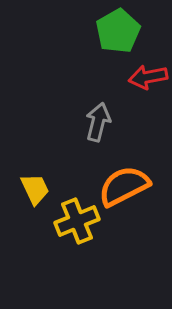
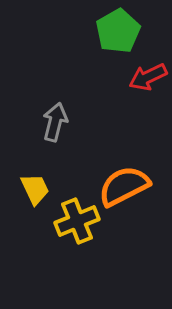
red arrow: rotated 15 degrees counterclockwise
gray arrow: moved 43 px left
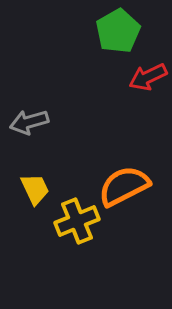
gray arrow: moved 26 px left; rotated 120 degrees counterclockwise
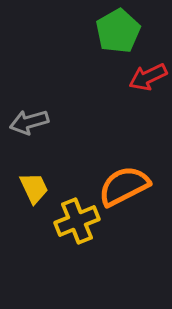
yellow trapezoid: moved 1 px left, 1 px up
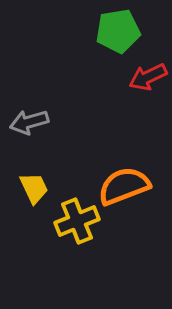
green pentagon: rotated 21 degrees clockwise
orange semicircle: rotated 6 degrees clockwise
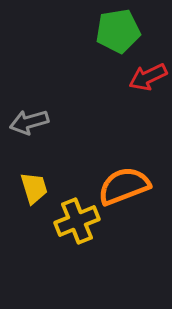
yellow trapezoid: rotated 8 degrees clockwise
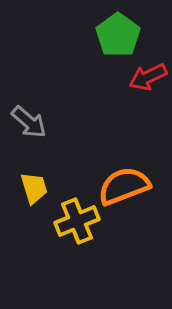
green pentagon: moved 4 px down; rotated 27 degrees counterclockwise
gray arrow: rotated 123 degrees counterclockwise
